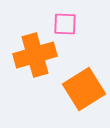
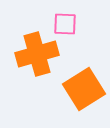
orange cross: moved 2 px right, 1 px up
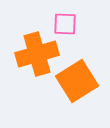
orange square: moved 7 px left, 8 px up
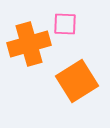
orange cross: moved 8 px left, 10 px up
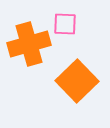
orange square: rotated 12 degrees counterclockwise
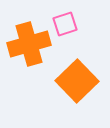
pink square: rotated 20 degrees counterclockwise
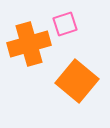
orange square: rotated 6 degrees counterclockwise
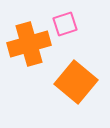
orange square: moved 1 px left, 1 px down
